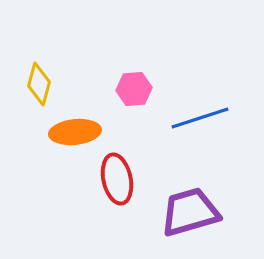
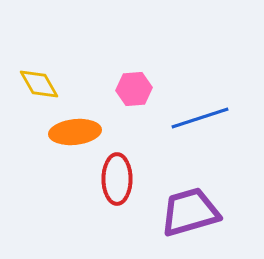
yellow diamond: rotated 45 degrees counterclockwise
red ellipse: rotated 12 degrees clockwise
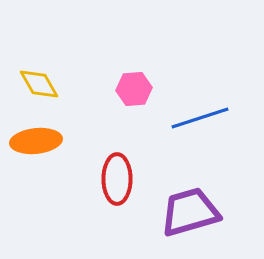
orange ellipse: moved 39 px left, 9 px down
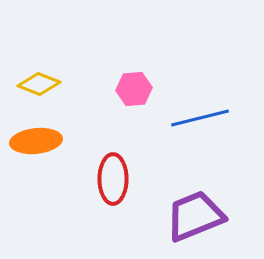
yellow diamond: rotated 39 degrees counterclockwise
blue line: rotated 4 degrees clockwise
red ellipse: moved 4 px left
purple trapezoid: moved 5 px right, 4 px down; rotated 6 degrees counterclockwise
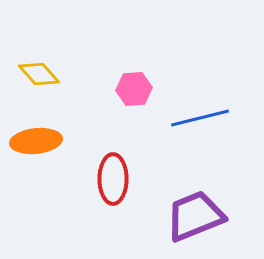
yellow diamond: moved 10 px up; rotated 27 degrees clockwise
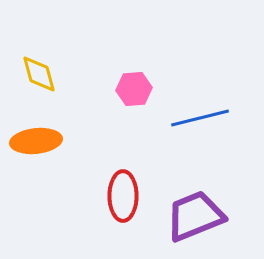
yellow diamond: rotated 27 degrees clockwise
red ellipse: moved 10 px right, 17 px down
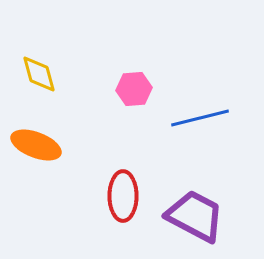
orange ellipse: moved 4 px down; rotated 27 degrees clockwise
purple trapezoid: rotated 50 degrees clockwise
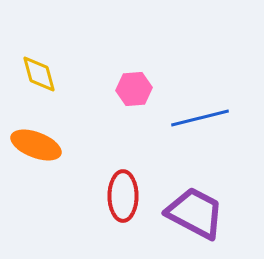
purple trapezoid: moved 3 px up
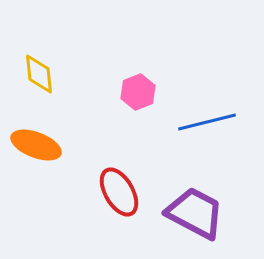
yellow diamond: rotated 9 degrees clockwise
pink hexagon: moved 4 px right, 3 px down; rotated 16 degrees counterclockwise
blue line: moved 7 px right, 4 px down
red ellipse: moved 4 px left, 4 px up; rotated 30 degrees counterclockwise
